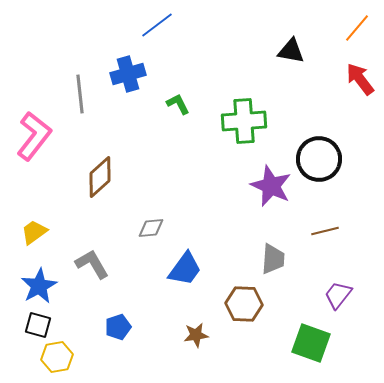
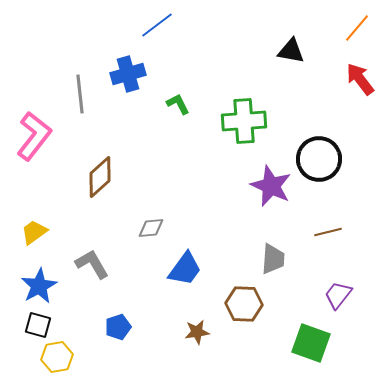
brown line: moved 3 px right, 1 px down
brown star: moved 1 px right, 3 px up
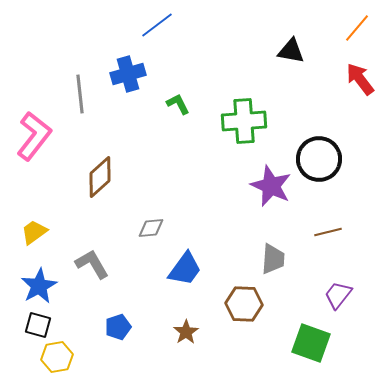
brown star: moved 11 px left; rotated 25 degrees counterclockwise
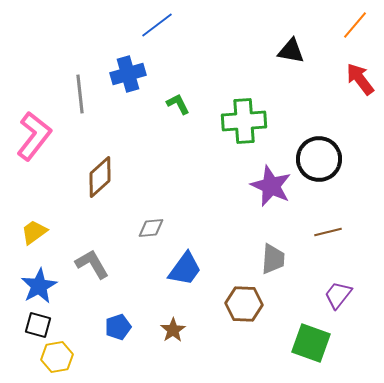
orange line: moved 2 px left, 3 px up
brown star: moved 13 px left, 2 px up
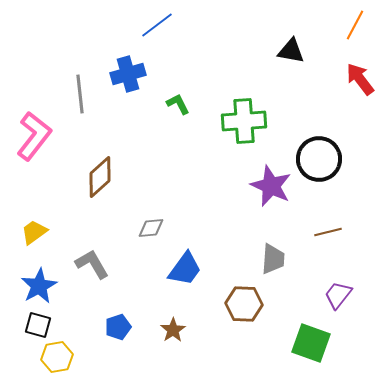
orange line: rotated 12 degrees counterclockwise
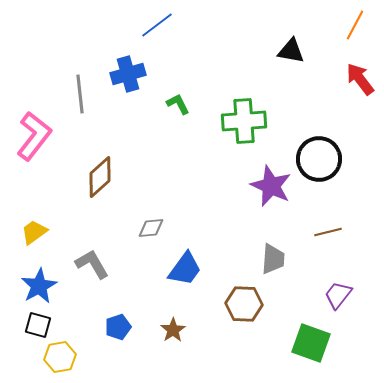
yellow hexagon: moved 3 px right
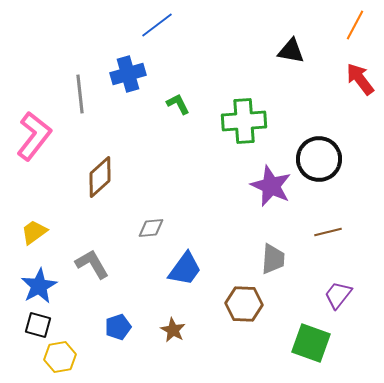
brown star: rotated 10 degrees counterclockwise
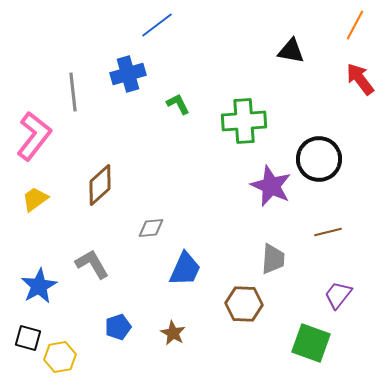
gray line: moved 7 px left, 2 px up
brown diamond: moved 8 px down
yellow trapezoid: moved 1 px right, 33 px up
blue trapezoid: rotated 12 degrees counterclockwise
black square: moved 10 px left, 13 px down
brown star: moved 3 px down
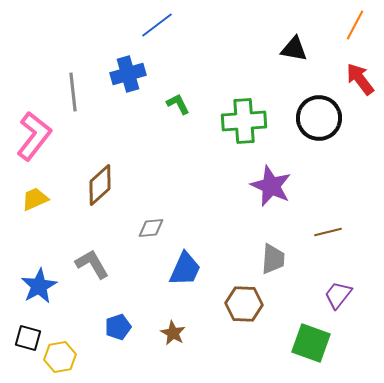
black triangle: moved 3 px right, 2 px up
black circle: moved 41 px up
yellow trapezoid: rotated 12 degrees clockwise
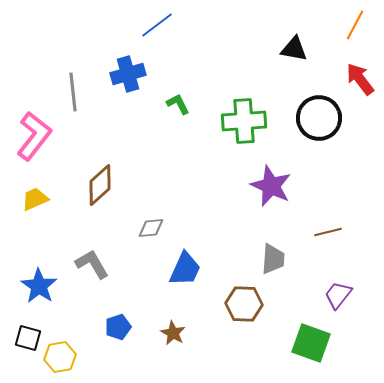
blue star: rotated 9 degrees counterclockwise
